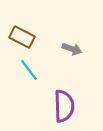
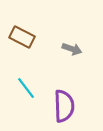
cyan line: moved 3 px left, 18 px down
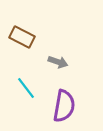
gray arrow: moved 14 px left, 13 px down
purple semicircle: rotated 12 degrees clockwise
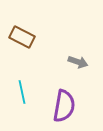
gray arrow: moved 20 px right
cyan line: moved 4 px left, 4 px down; rotated 25 degrees clockwise
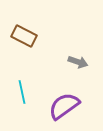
brown rectangle: moved 2 px right, 1 px up
purple semicircle: rotated 136 degrees counterclockwise
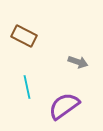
cyan line: moved 5 px right, 5 px up
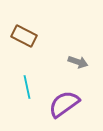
purple semicircle: moved 2 px up
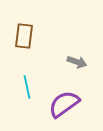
brown rectangle: rotated 70 degrees clockwise
gray arrow: moved 1 px left
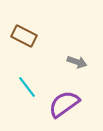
brown rectangle: rotated 70 degrees counterclockwise
cyan line: rotated 25 degrees counterclockwise
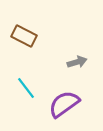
gray arrow: rotated 36 degrees counterclockwise
cyan line: moved 1 px left, 1 px down
